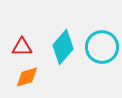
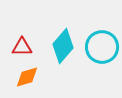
cyan diamond: moved 1 px up
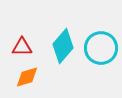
cyan circle: moved 1 px left, 1 px down
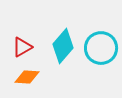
red triangle: rotated 30 degrees counterclockwise
orange diamond: rotated 20 degrees clockwise
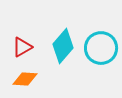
orange diamond: moved 2 px left, 2 px down
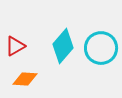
red triangle: moved 7 px left, 1 px up
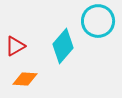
cyan circle: moved 3 px left, 27 px up
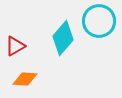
cyan circle: moved 1 px right
cyan diamond: moved 8 px up
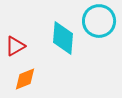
cyan diamond: rotated 36 degrees counterclockwise
orange diamond: rotated 25 degrees counterclockwise
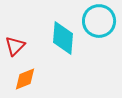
red triangle: rotated 15 degrees counterclockwise
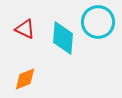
cyan circle: moved 1 px left, 1 px down
red triangle: moved 10 px right, 17 px up; rotated 50 degrees counterclockwise
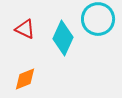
cyan circle: moved 3 px up
cyan diamond: rotated 20 degrees clockwise
